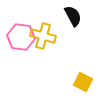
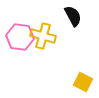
pink hexagon: moved 1 px left
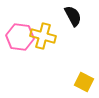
yellow square: moved 1 px right
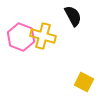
pink hexagon: moved 1 px right; rotated 12 degrees clockwise
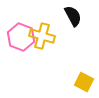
yellow cross: moved 1 px left
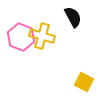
black semicircle: moved 1 px down
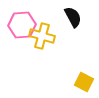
pink hexagon: moved 1 px right, 12 px up; rotated 24 degrees counterclockwise
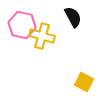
pink hexagon: rotated 16 degrees clockwise
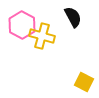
pink hexagon: rotated 16 degrees clockwise
